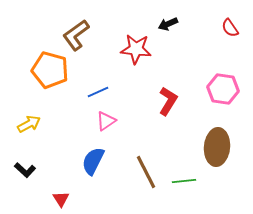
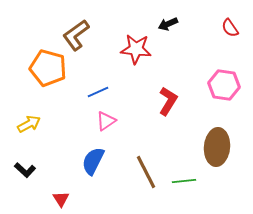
orange pentagon: moved 2 px left, 2 px up
pink hexagon: moved 1 px right, 4 px up
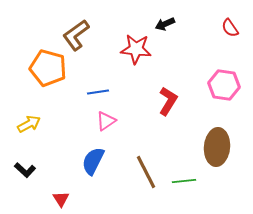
black arrow: moved 3 px left
blue line: rotated 15 degrees clockwise
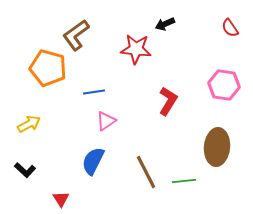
blue line: moved 4 px left
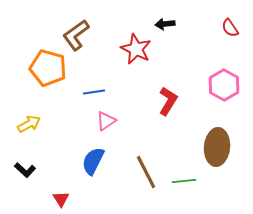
black arrow: rotated 18 degrees clockwise
red star: rotated 20 degrees clockwise
pink hexagon: rotated 20 degrees clockwise
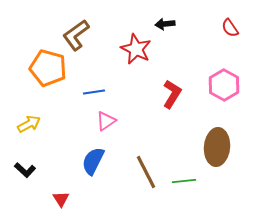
red L-shape: moved 4 px right, 7 px up
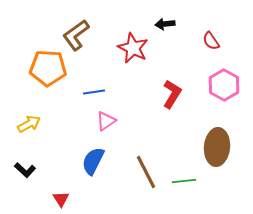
red semicircle: moved 19 px left, 13 px down
red star: moved 3 px left, 1 px up
orange pentagon: rotated 12 degrees counterclockwise
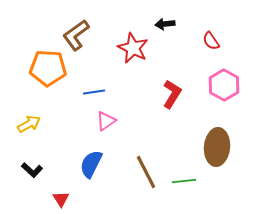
blue semicircle: moved 2 px left, 3 px down
black L-shape: moved 7 px right
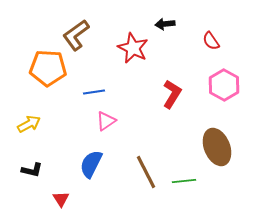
brown ellipse: rotated 27 degrees counterclockwise
black L-shape: rotated 30 degrees counterclockwise
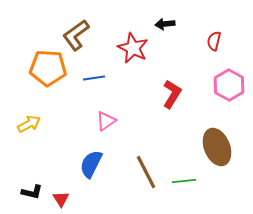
red semicircle: moved 3 px right; rotated 48 degrees clockwise
pink hexagon: moved 5 px right
blue line: moved 14 px up
black L-shape: moved 22 px down
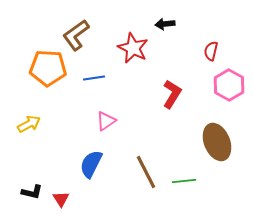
red semicircle: moved 3 px left, 10 px down
brown ellipse: moved 5 px up
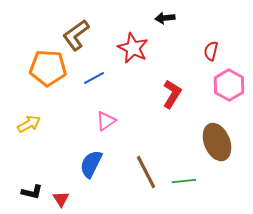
black arrow: moved 6 px up
blue line: rotated 20 degrees counterclockwise
